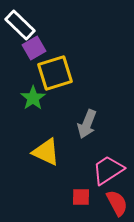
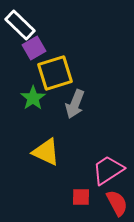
gray arrow: moved 12 px left, 20 px up
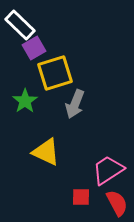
green star: moved 8 px left, 3 px down
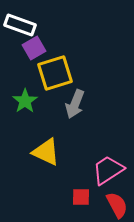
white rectangle: rotated 24 degrees counterclockwise
red semicircle: moved 2 px down
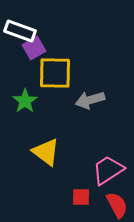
white rectangle: moved 6 px down
yellow square: rotated 18 degrees clockwise
gray arrow: moved 15 px right, 4 px up; rotated 52 degrees clockwise
yellow triangle: rotated 12 degrees clockwise
